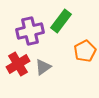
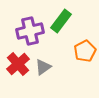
red cross: rotated 10 degrees counterclockwise
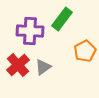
green rectangle: moved 1 px right, 2 px up
purple cross: rotated 16 degrees clockwise
red cross: moved 1 px down
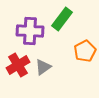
red cross: rotated 10 degrees clockwise
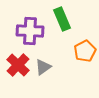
green rectangle: rotated 60 degrees counterclockwise
red cross: rotated 15 degrees counterclockwise
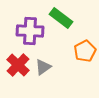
green rectangle: moved 1 px left, 1 px up; rotated 30 degrees counterclockwise
